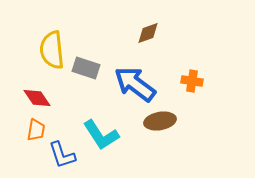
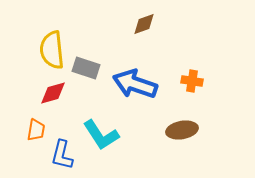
brown diamond: moved 4 px left, 9 px up
blue arrow: rotated 18 degrees counterclockwise
red diamond: moved 16 px right, 5 px up; rotated 72 degrees counterclockwise
brown ellipse: moved 22 px right, 9 px down
blue L-shape: rotated 32 degrees clockwise
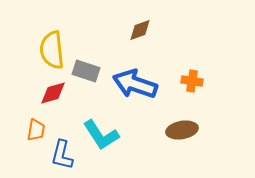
brown diamond: moved 4 px left, 6 px down
gray rectangle: moved 3 px down
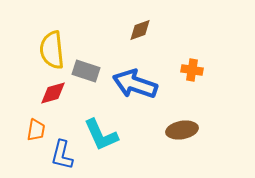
orange cross: moved 11 px up
cyan L-shape: rotated 9 degrees clockwise
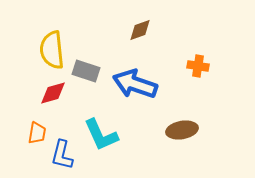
orange cross: moved 6 px right, 4 px up
orange trapezoid: moved 1 px right, 3 px down
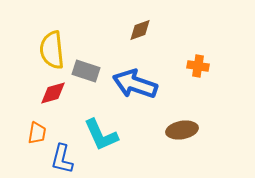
blue L-shape: moved 4 px down
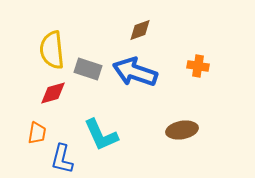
gray rectangle: moved 2 px right, 2 px up
blue arrow: moved 12 px up
